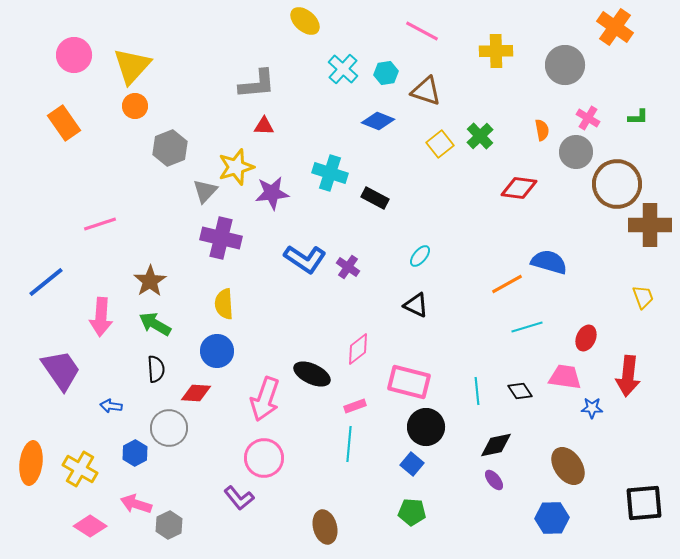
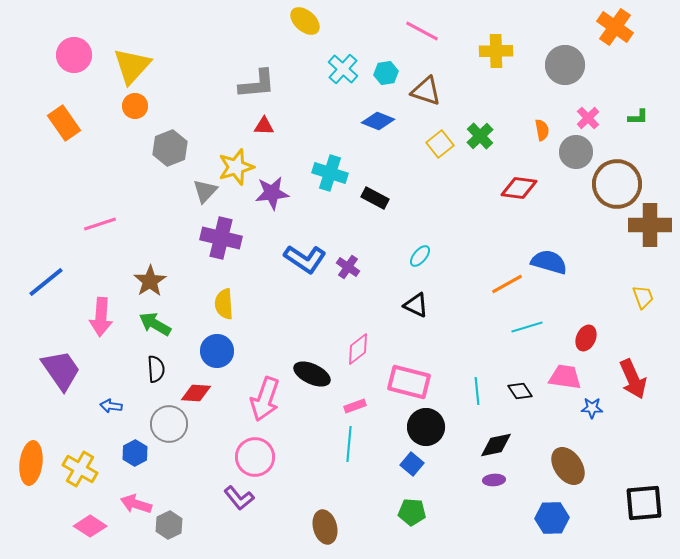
pink cross at (588, 118): rotated 15 degrees clockwise
red arrow at (628, 376): moved 5 px right, 3 px down; rotated 30 degrees counterclockwise
gray circle at (169, 428): moved 4 px up
pink circle at (264, 458): moved 9 px left, 1 px up
purple ellipse at (494, 480): rotated 55 degrees counterclockwise
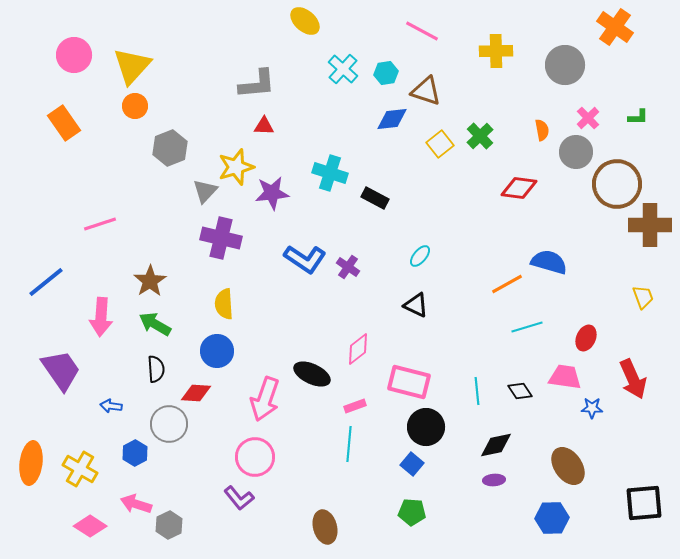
blue diamond at (378, 121): moved 14 px right, 2 px up; rotated 28 degrees counterclockwise
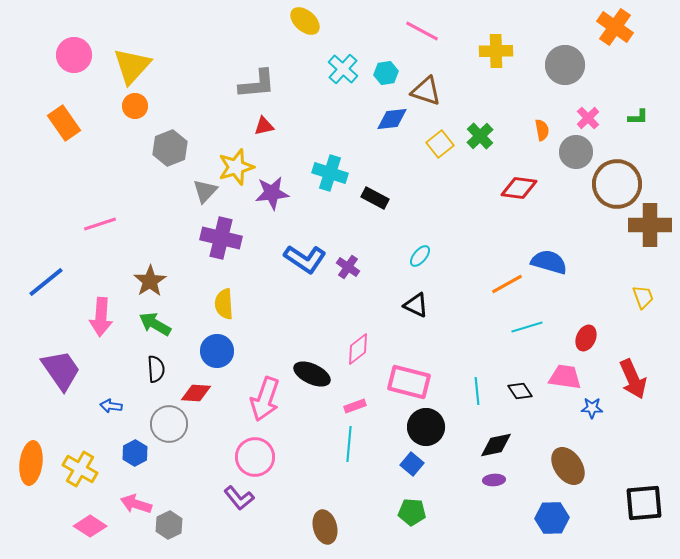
red triangle at (264, 126): rotated 15 degrees counterclockwise
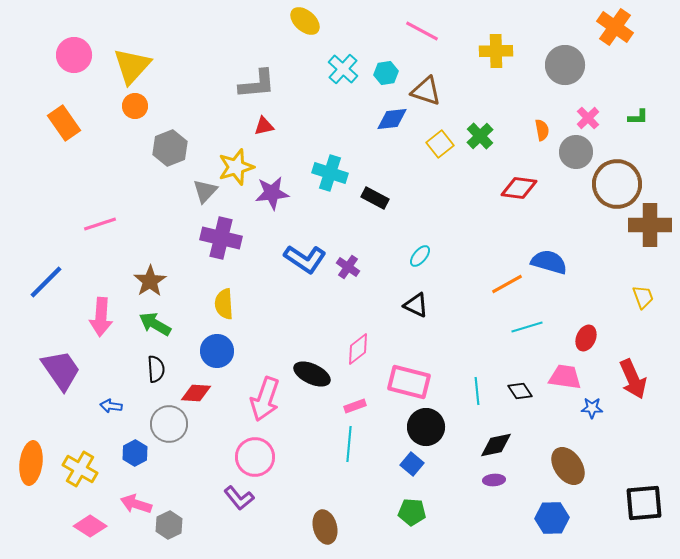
blue line at (46, 282): rotated 6 degrees counterclockwise
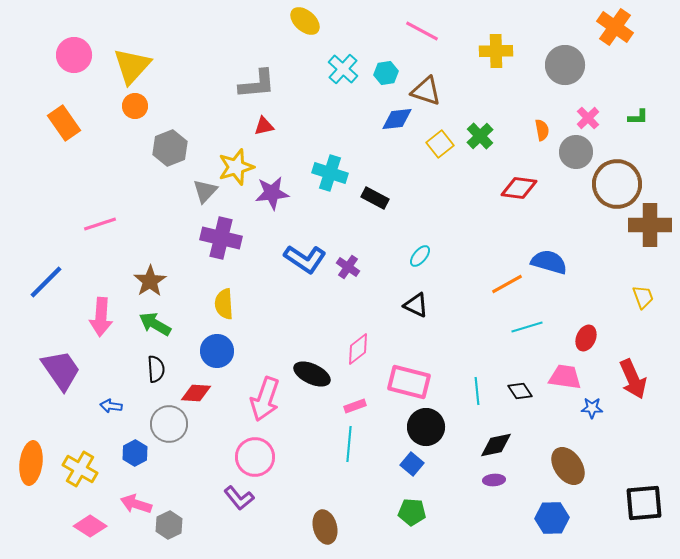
blue diamond at (392, 119): moved 5 px right
